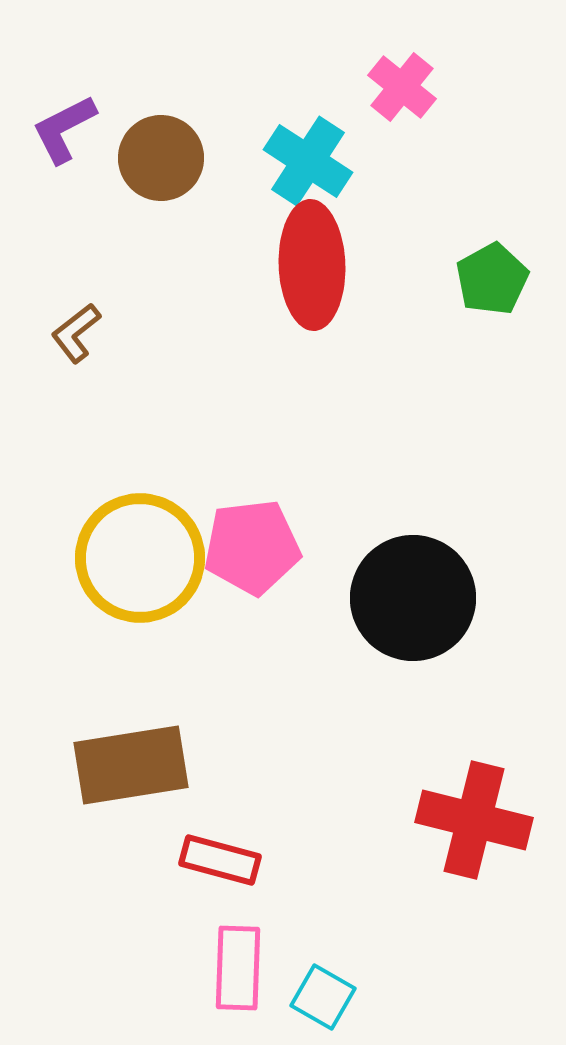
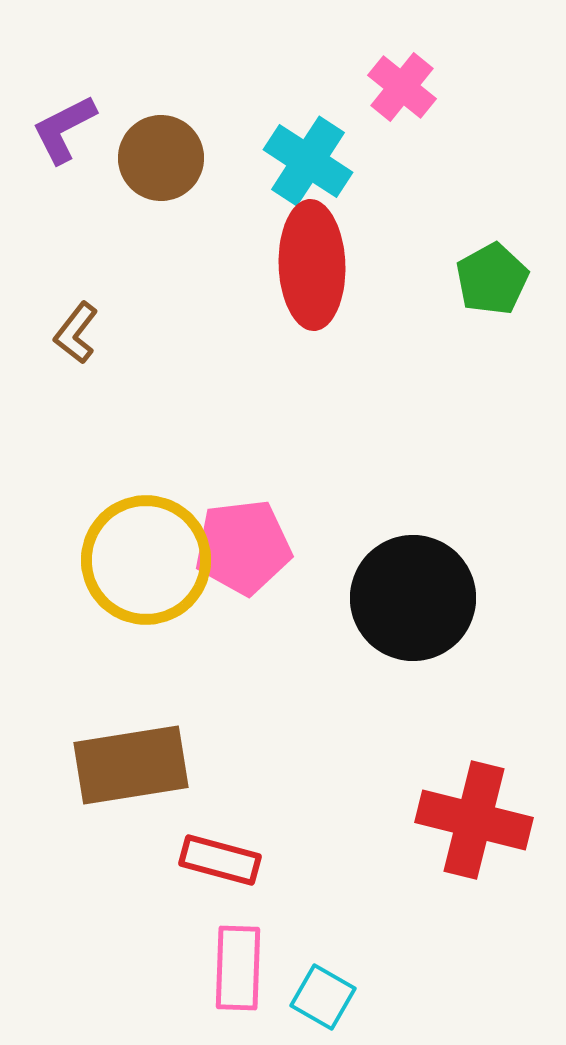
brown L-shape: rotated 14 degrees counterclockwise
pink pentagon: moved 9 px left
yellow circle: moved 6 px right, 2 px down
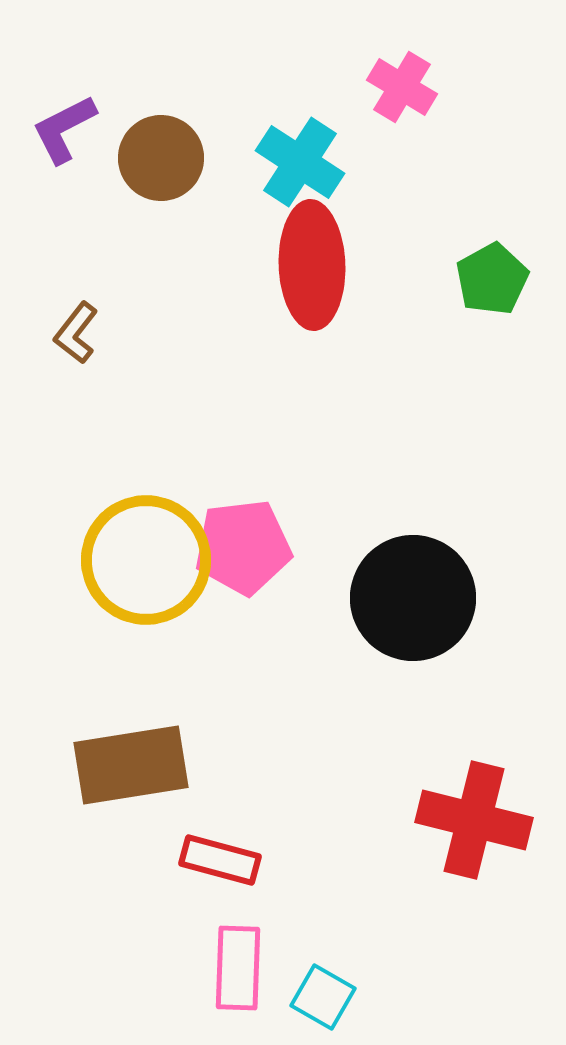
pink cross: rotated 8 degrees counterclockwise
cyan cross: moved 8 px left, 1 px down
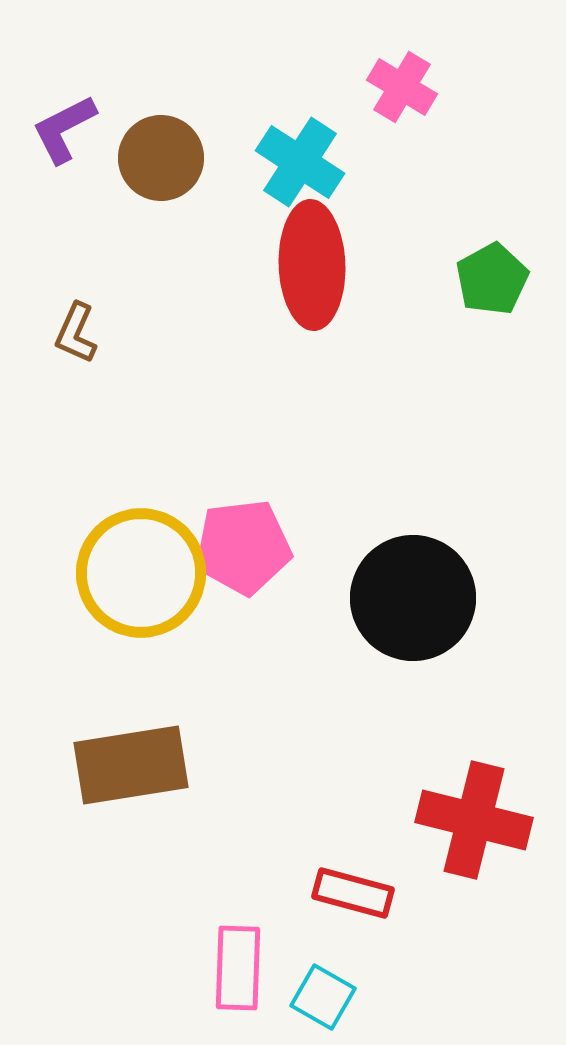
brown L-shape: rotated 14 degrees counterclockwise
yellow circle: moved 5 px left, 13 px down
red rectangle: moved 133 px right, 33 px down
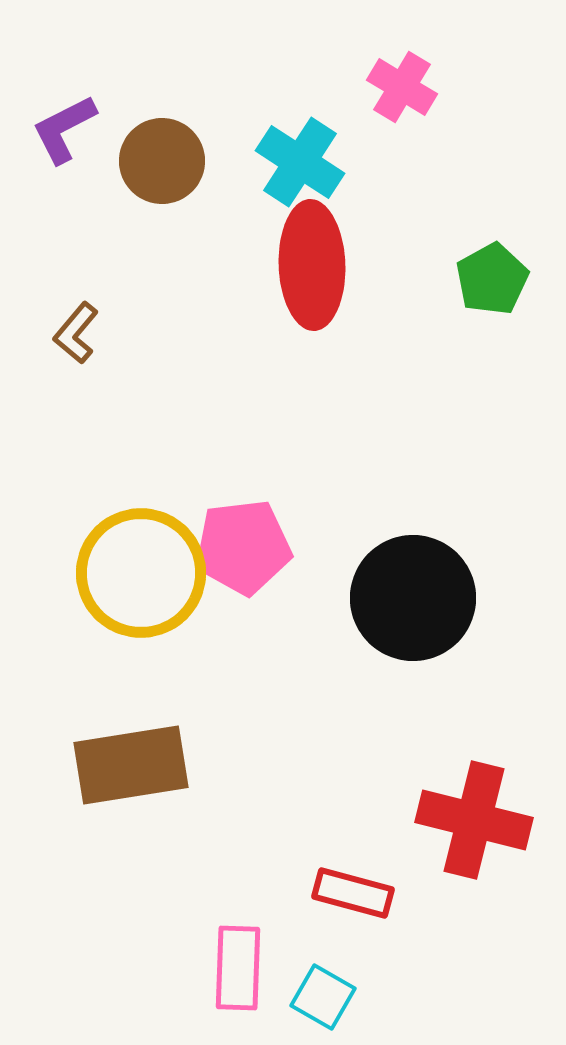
brown circle: moved 1 px right, 3 px down
brown L-shape: rotated 16 degrees clockwise
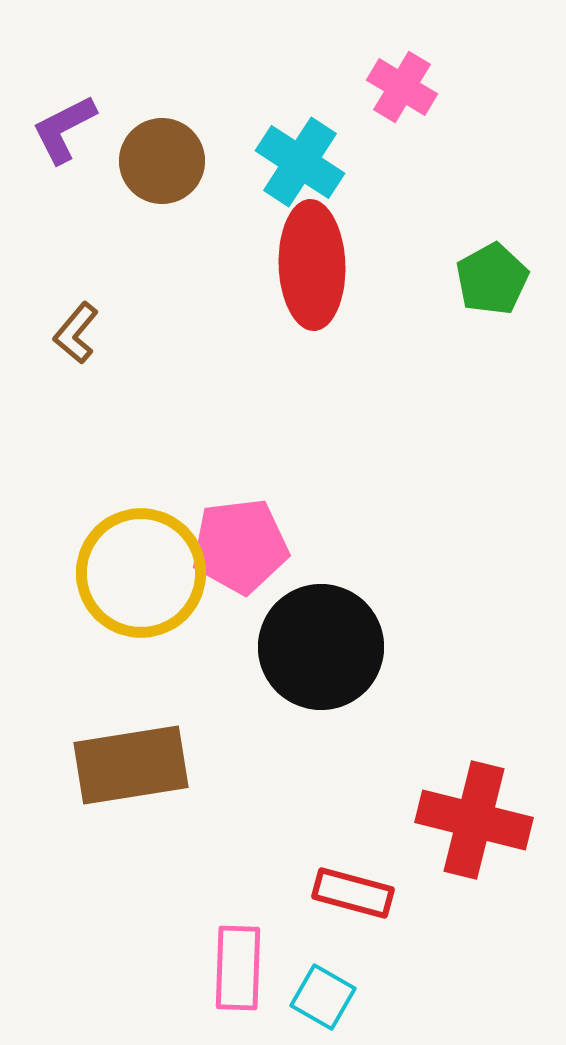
pink pentagon: moved 3 px left, 1 px up
black circle: moved 92 px left, 49 px down
